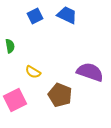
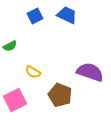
green semicircle: rotated 72 degrees clockwise
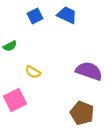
purple semicircle: moved 1 px left, 1 px up
brown pentagon: moved 22 px right, 18 px down
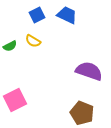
blue square: moved 2 px right, 1 px up
yellow semicircle: moved 31 px up
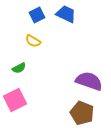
blue trapezoid: moved 1 px left, 1 px up
green semicircle: moved 9 px right, 22 px down
purple semicircle: moved 10 px down
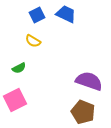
brown pentagon: moved 1 px right, 1 px up
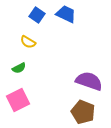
blue square: rotated 28 degrees counterclockwise
yellow semicircle: moved 5 px left, 1 px down
pink square: moved 3 px right
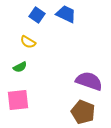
green semicircle: moved 1 px right, 1 px up
pink square: rotated 20 degrees clockwise
